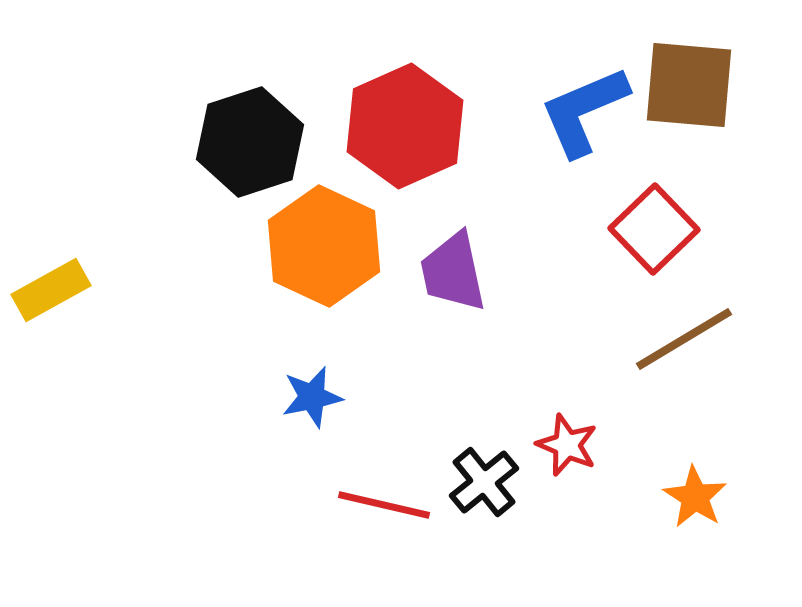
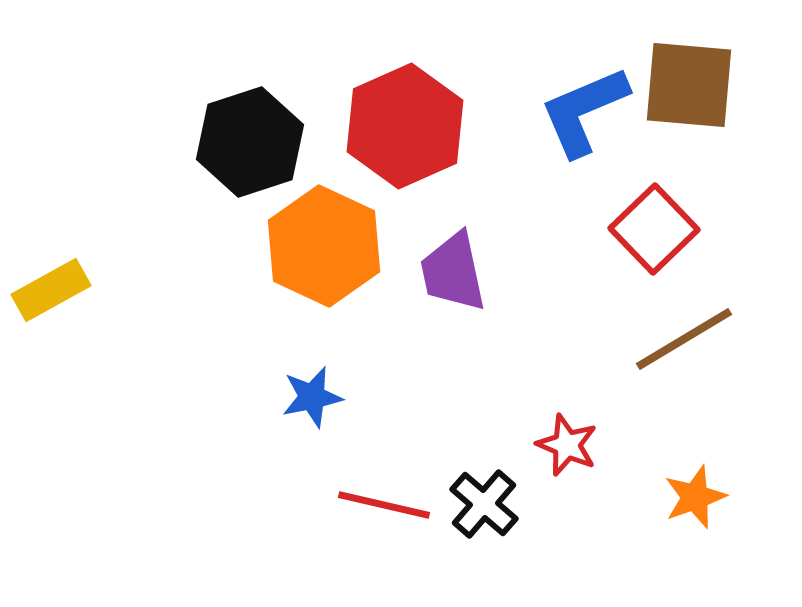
black cross: moved 22 px down; rotated 10 degrees counterclockwise
orange star: rotated 20 degrees clockwise
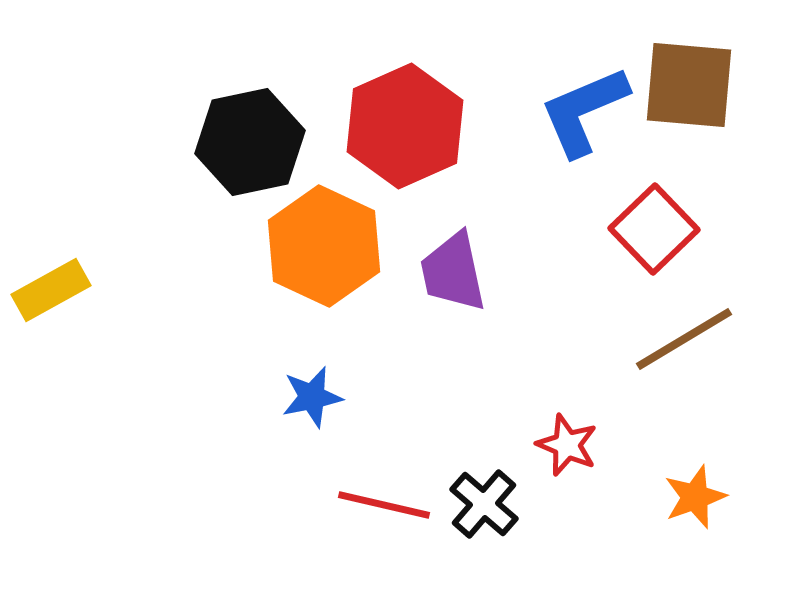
black hexagon: rotated 6 degrees clockwise
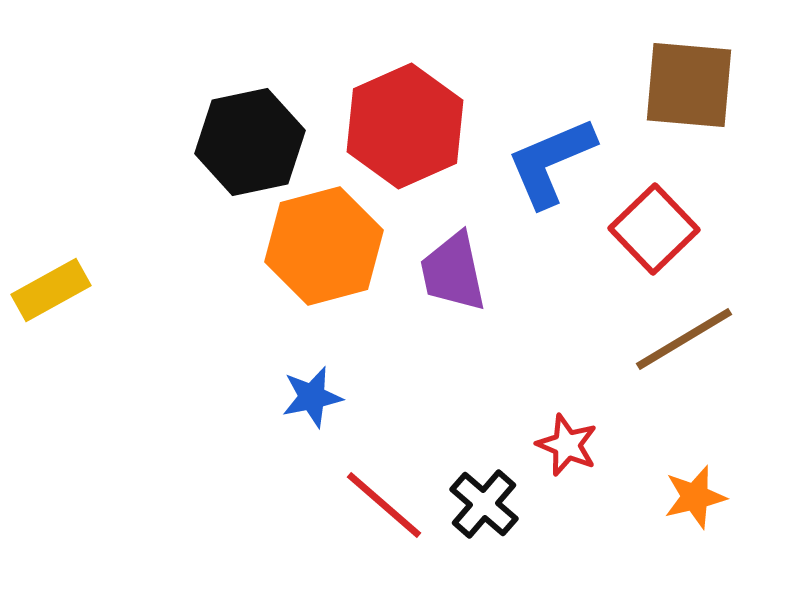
blue L-shape: moved 33 px left, 51 px down
orange hexagon: rotated 20 degrees clockwise
orange star: rotated 6 degrees clockwise
red line: rotated 28 degrees clockwise
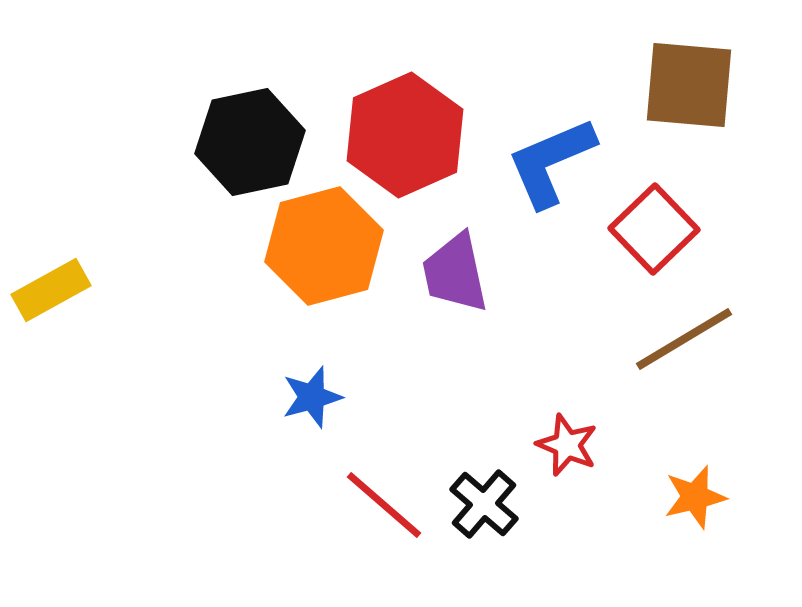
red hexagon: moved 9 px down
purple trapezoid: moved 2 px right, 1 px down
blue star: rotated 4 degrees counterclockwise
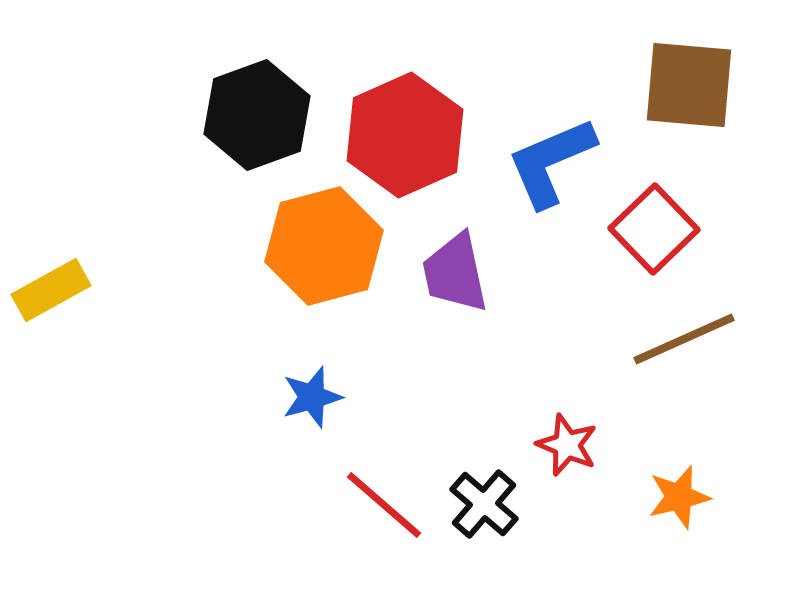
black hexagon: moved 7 px right, 27 px up; rotated 8 degrees counterclockwise
brown line: rotated 7 degrees clockwise
orange star: moved 16 px left
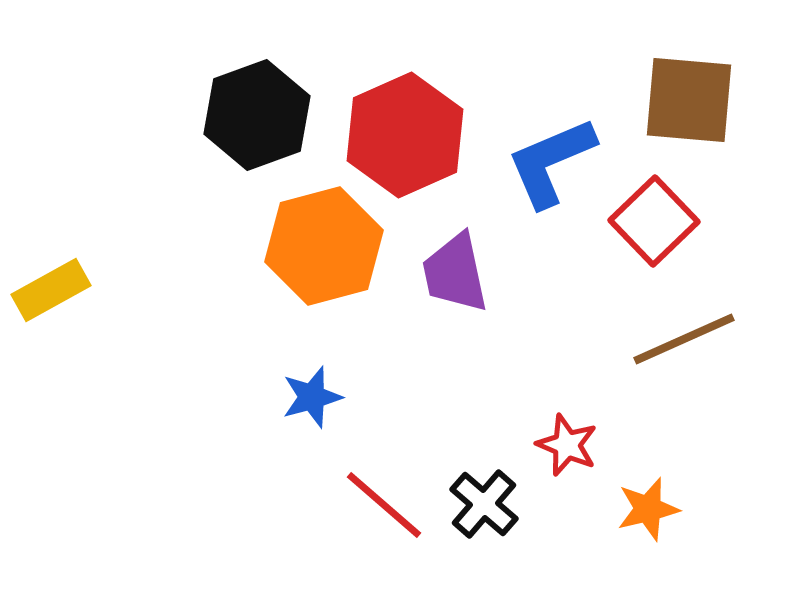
brown square: moved 15 px down
red square: moved 8 px up
orange star: moved 31 px left, 12 px down
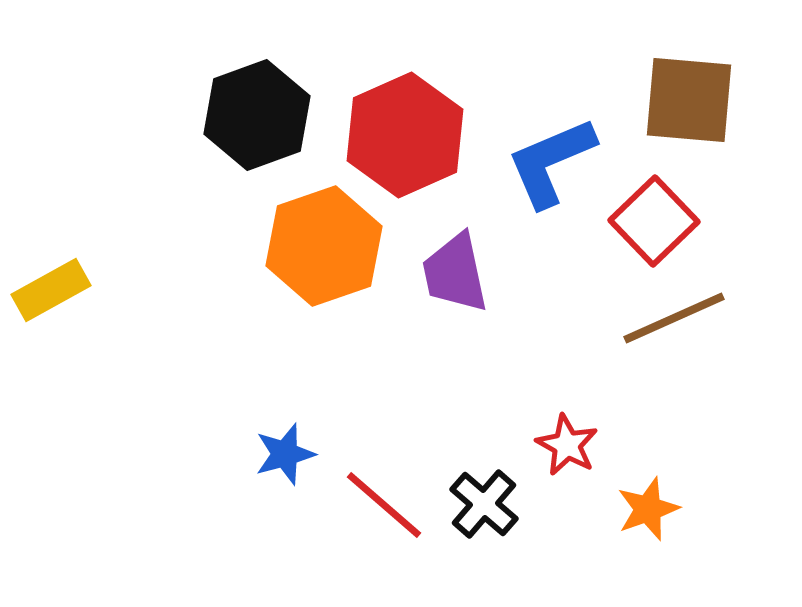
orange hexagon: rotated 4 degrees counterclockwise
brown line: moved 10 px left, 21 px up
blue star: moved 27 px left, 57 px down
red star: rotated 6 degrees clockwise
orange star: rotated 6 degrees counterclockwise
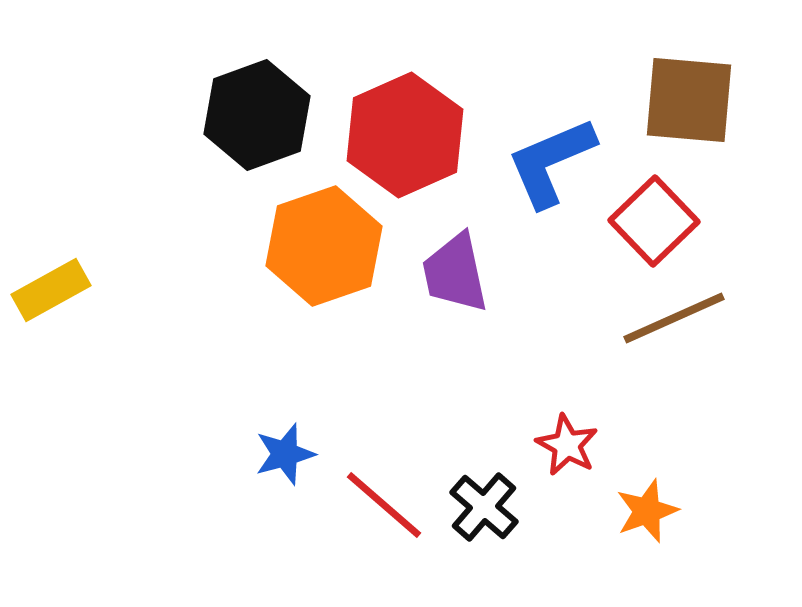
black cross: moved 3 px down
orange star: moved 1 px left, 2 px down
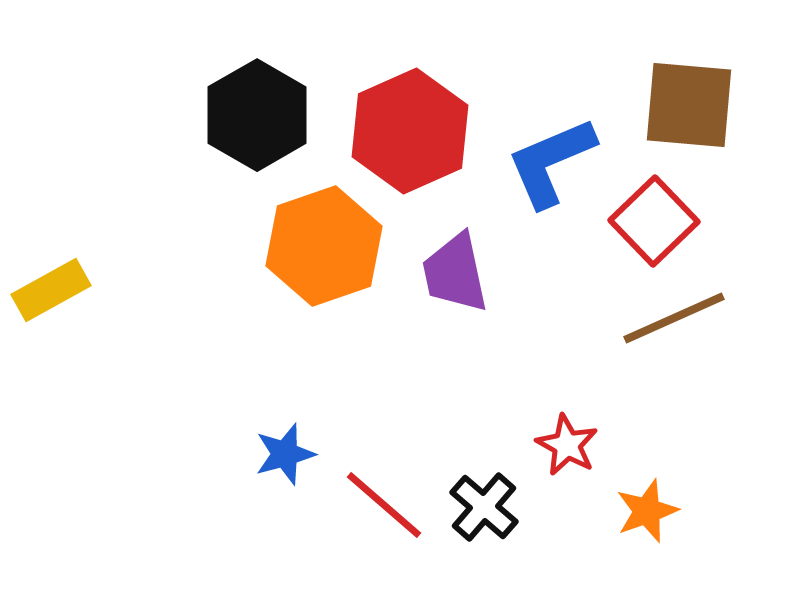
brown square: moved 5 px down
black hexagon: rotated 10 degrees counterclockwise
red hexagon: moved 5 px right, 4 px up
